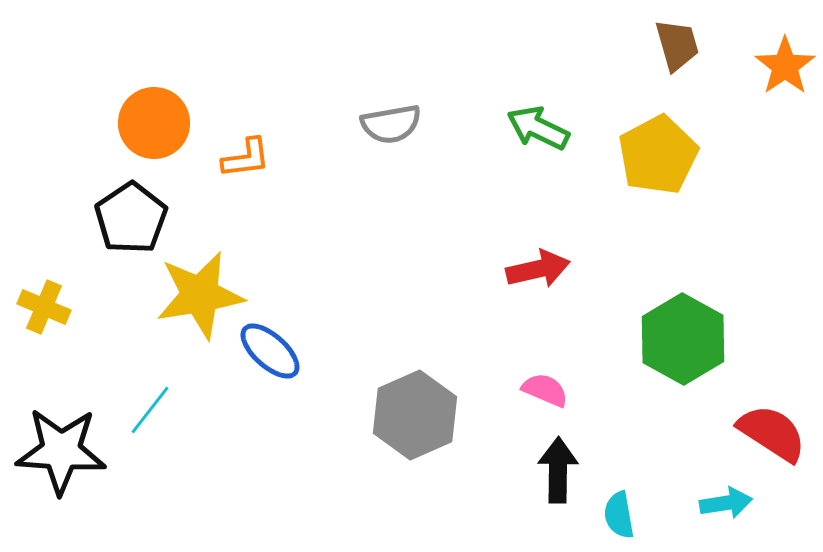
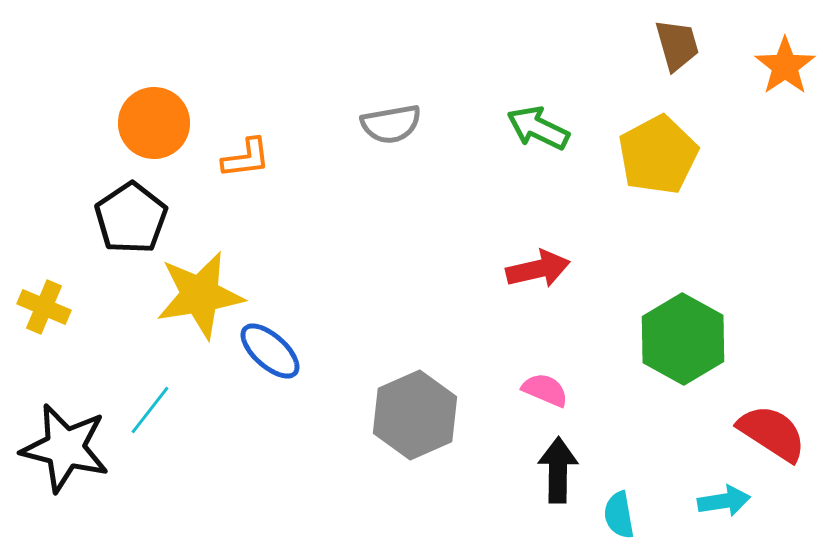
black star: moved 4 px right, 3 px up; rotated 10 degrees clockwise
cyan arrow: moved 2 px left, 2 px up
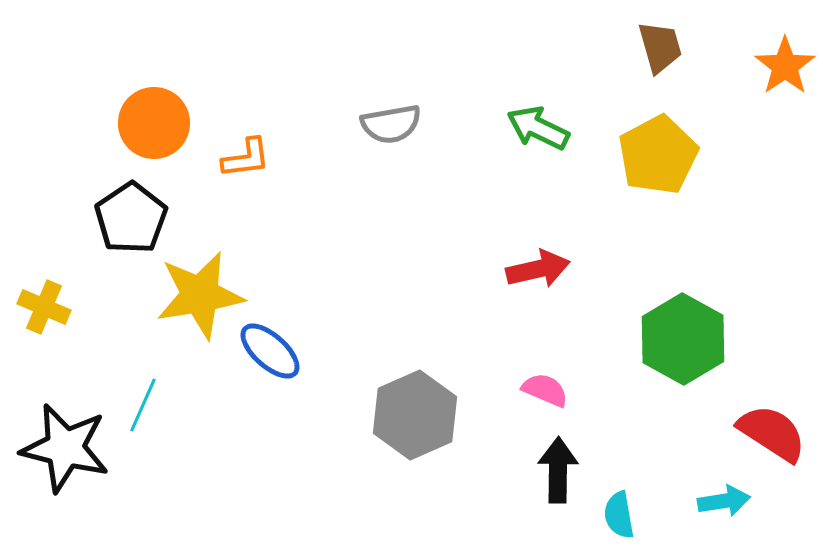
brown trapezoid: moved 17 px left, 2 px down
cyan line: moved 7 px left, 5 px up; rotated 14 degrees counterclockwise
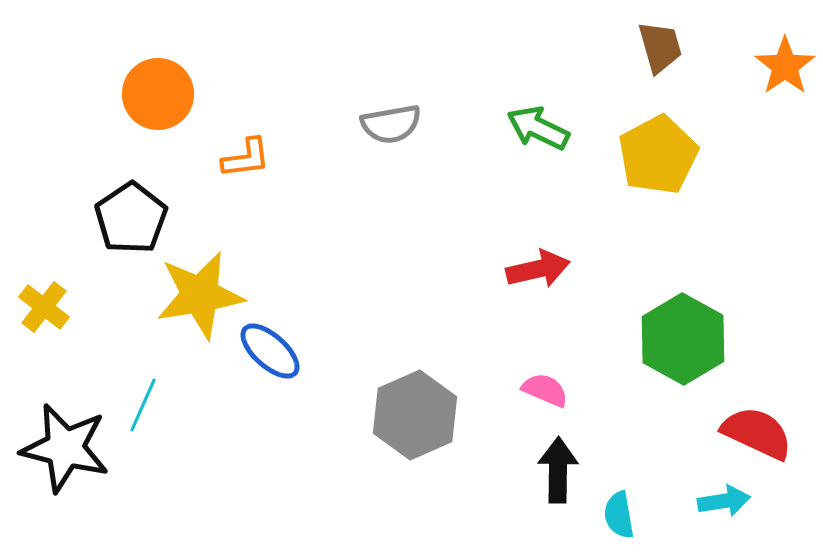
orange circle: moved 4 px right, 29 px up
yellow cross: rotated 15 degrees clockwise
red semicircle: moved 15 px left; rotated 8 degrees counterclockwise
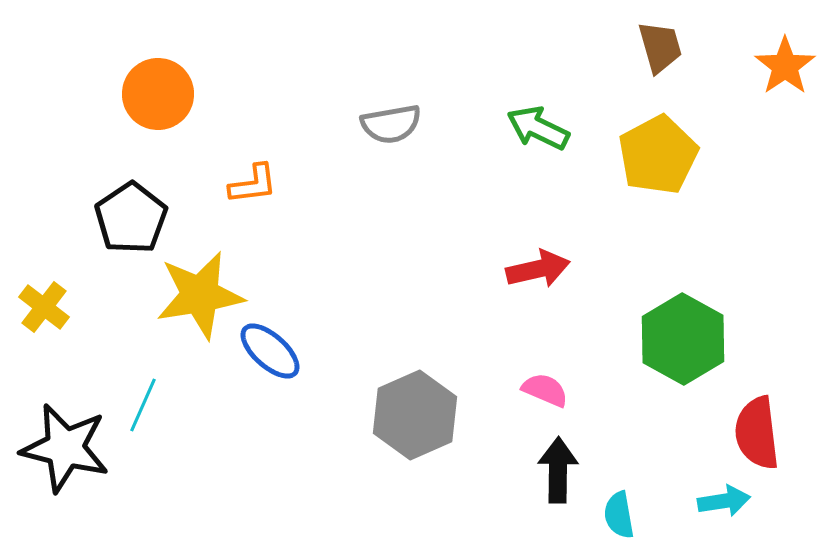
orange L-shape: moved 7 px right, 26 px down
red semicircle: rotated 122 degrees counterclockwise
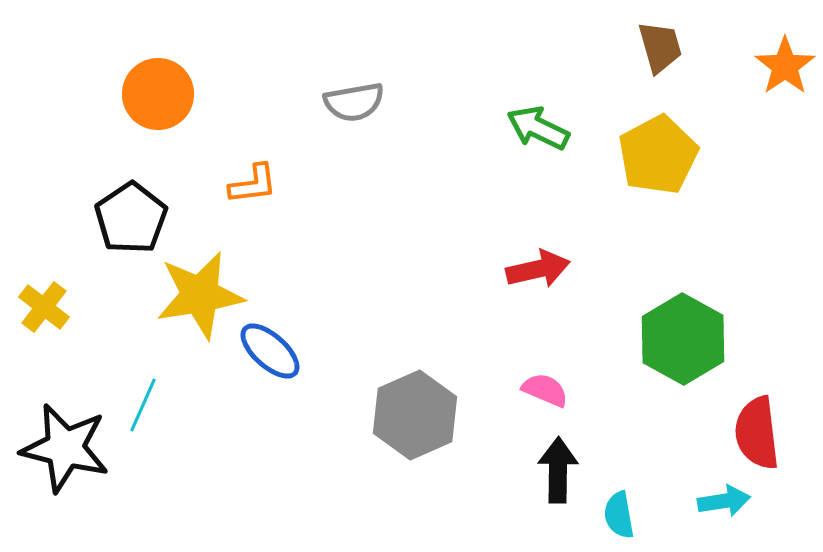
gray semicircle: moved 37 px left, 22 px up
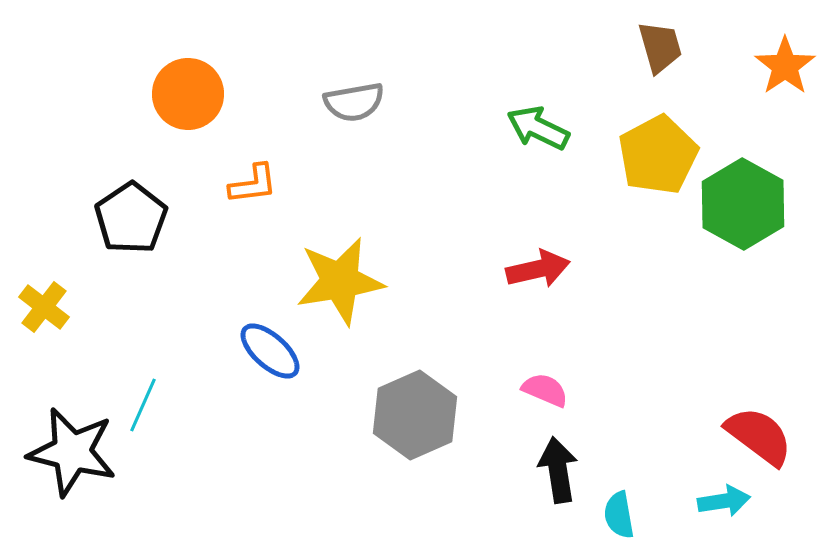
orange circle: moved 30 px right
yellow star: moved 140 px right, 14 px up
green hexagon: moved 60 px right, 135 px up
red semicircle: moved 2 px right, 3 px down; rotated 134 degrees clockwise
black star: moved 7 px right, 4 px down
black arrow: rotated 10 degrees counterclockwise
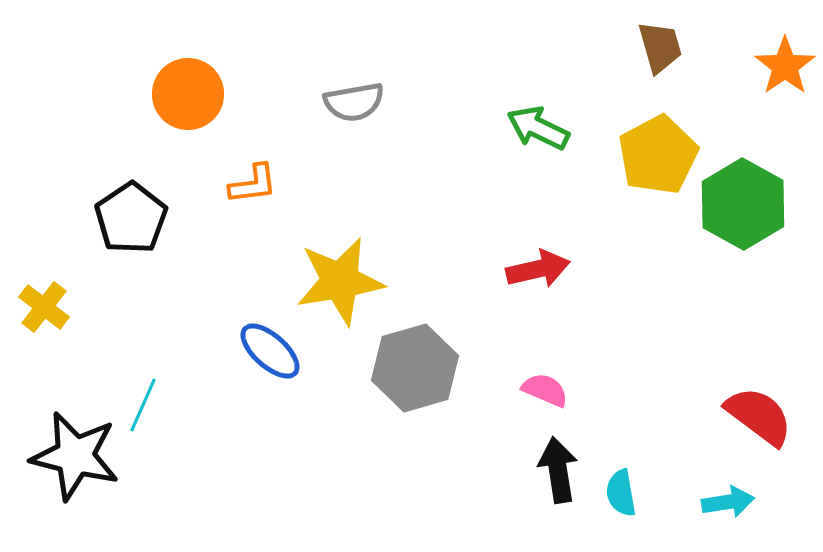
gray hexagon: moved 47 px up; rotated 8 degrees clockwise
red semicircle: moved 20 px up
black star: moved 3 px right, 4 px down
cyan arrow: moved 4 px right, 1 px down
cyan semicircle: moved 2 px right, 22 px up
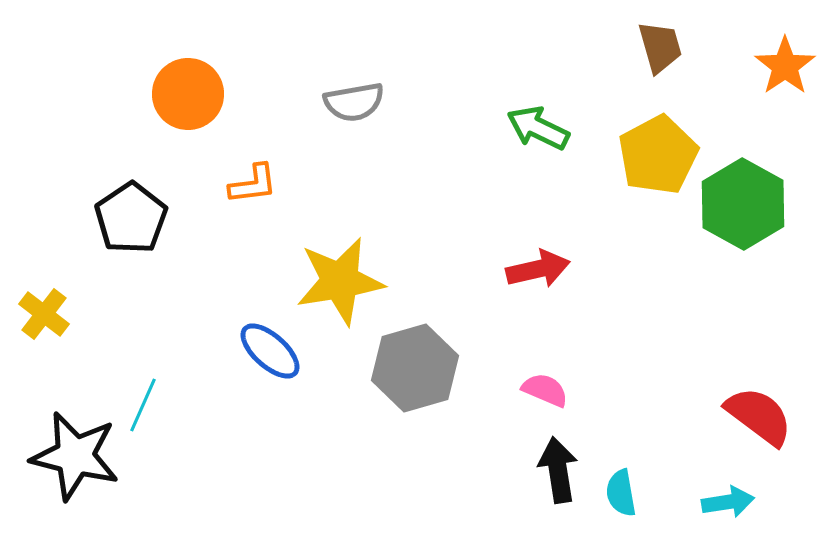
yellow cross: moved 7 px down
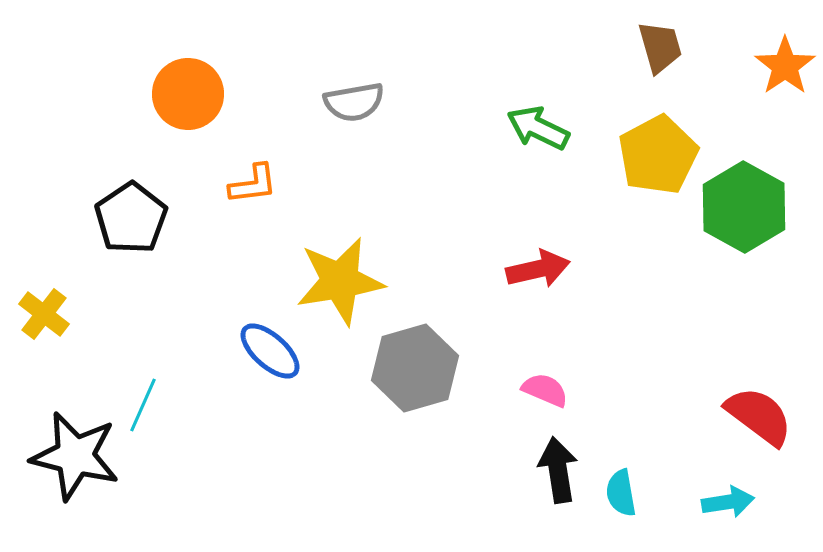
green hexagon: moved 1 px right, 3 px down
